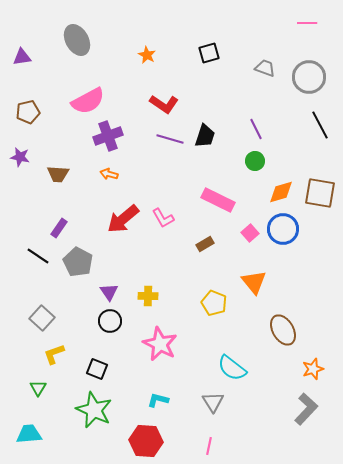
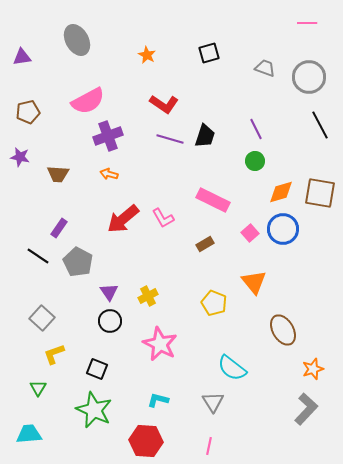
pink rectangle at (218, 200): moved 5 px left
yellow cross at (148, 296): rotated 30 degrees counterclockwise
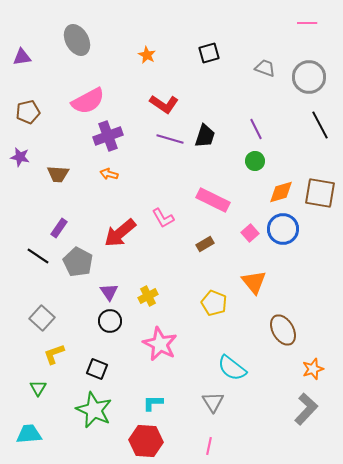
red arrow at (123, 219): moved 3 px left, 14 px down
cyan L-shape at (158, 400): moved 5 px left, 3 px down; rotated 15 degrees counterclockwise
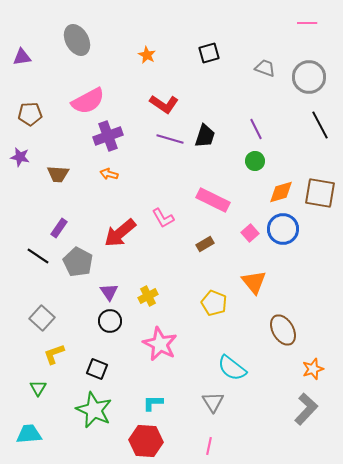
brown pentagon at (28, 112): moved 2 px right, 2 px down; rotated 10 degrees clockwise
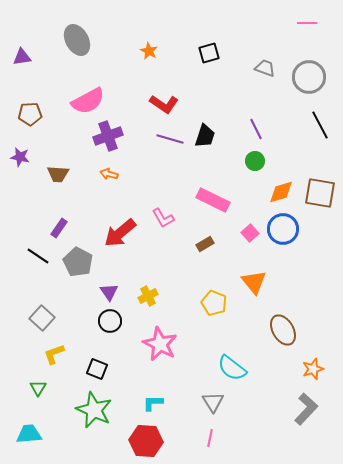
orange star at (147, 55): moved 2 px right, 4 px up
pink line at (209, 446): moved 1 px right, 8 px up
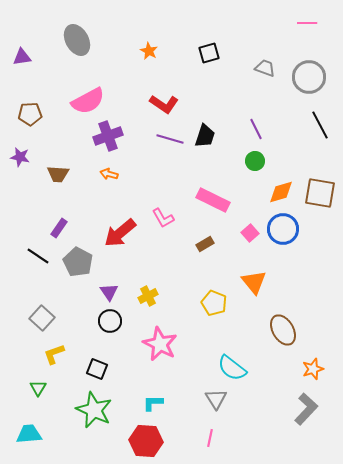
gray triangle at (213, 402): moved 3 px right, 3 px up
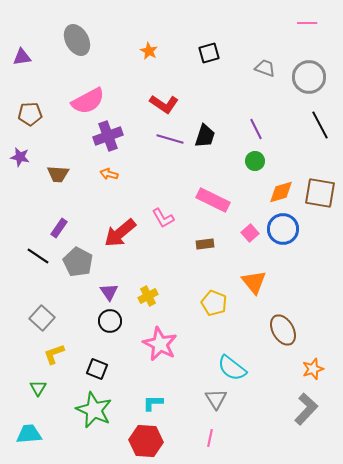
brown rectangle at (205, 244): rotated 24 degrees clockwise
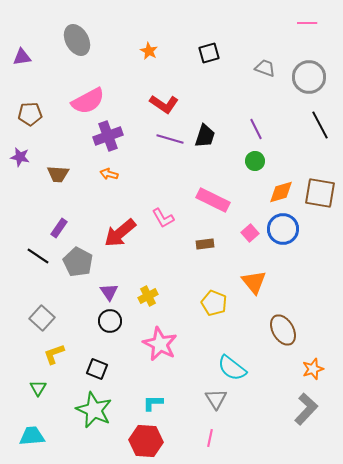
cyan trapezoid at (29, 434): moved 3 px right, 2 px down
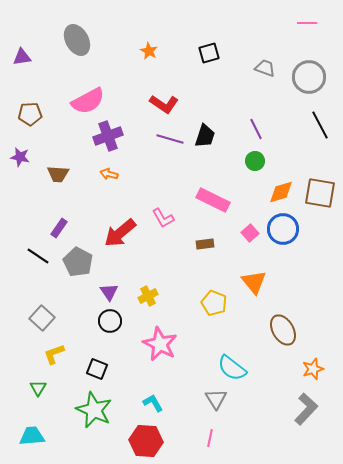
cyan L-shape at (153, 403): rotated 60 degrees clockwise
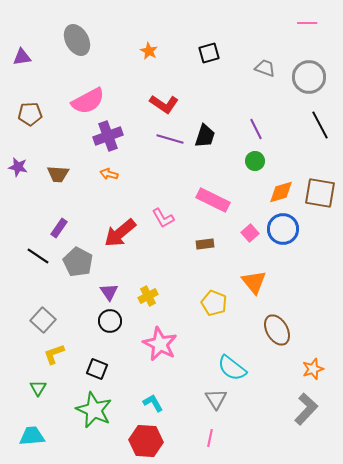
purple star at (20, 157): moved 2 px left, 10 px down
gray square at (42, 318): moved 1 px right, 2 px down
brown ellipse at (283, 330): moved 6 px left
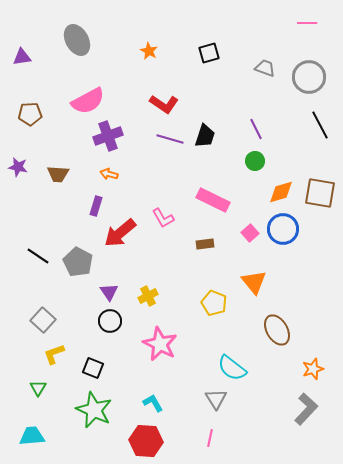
purple rectangle at (59, 228): moved 37 px right, 22 px up; rotated 18 degrees counterclockwise
black square at (97, 369): moved 4 px left, 1 px up
